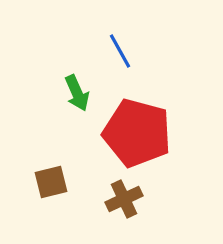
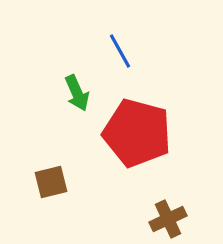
brown cross: moved 44 px right, 20 px down
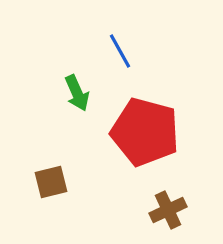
red pentagon: moved 8 px right, 1 px up
brown cross: moved 9 px up
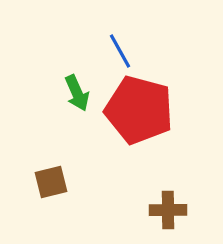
red pentagon: moved 6 px left, 22 px up
brown cross: rotated 24 degrees clockwise
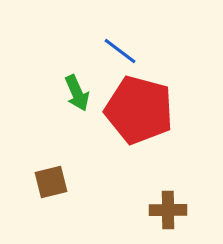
blue line: rotated 24 degrees counterclockwise
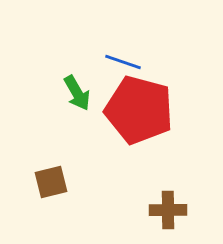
blue line: moved 3 px right, 11 px down; rotated 18 degrees counterclockwise
green arrow: rotated 6 degrees counterclockwise
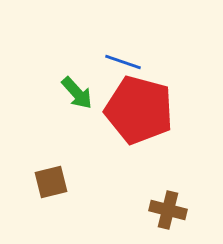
green arrow: rotated 12 degrees counterclockwise
brown cross: rotated 15 degrees clockwise
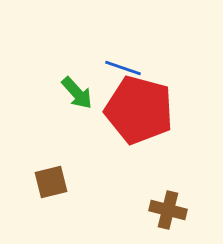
blue line: moved 6 px down
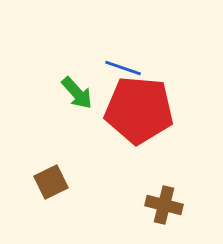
red pentagon: rotated 10 degrees counterclockwise
brown square: rotated 12 degrees counterclockwise
brown cross: moved 4 px left, 5 px up
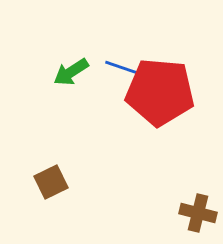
green arrow: moved 6 px left, 21 px up; rotated 99 degrees clockwise
red pentagon: moved 21 px right, 18 px up
brown cross: moved 34 px right, 8 px down
